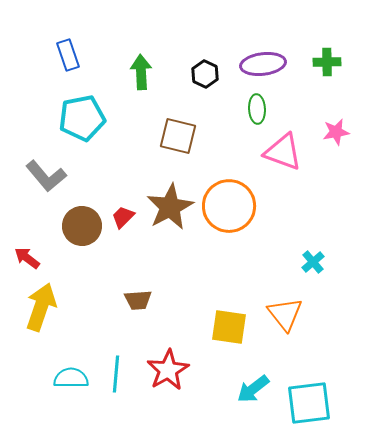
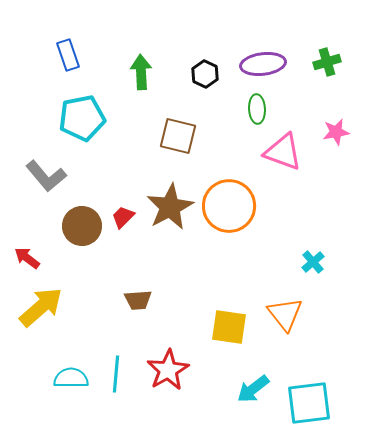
green cross: rotated 16 degrees counterclockwise
yellow arrow: rotated 30 degrees clockwise
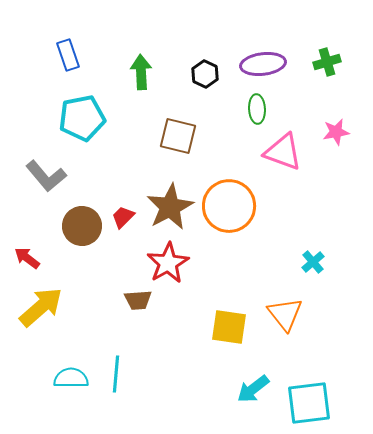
red star: moved 107 px up
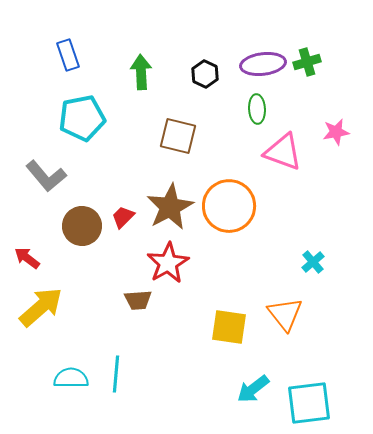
green cross: moved 20 px left
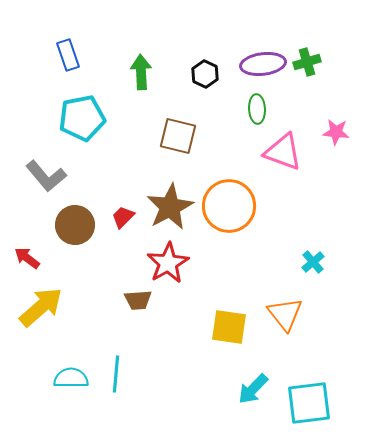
pink star: rotated 16 degrees clockwise
brown circle: moved 7 px left, 1 px up
cyan arrow: rotated 8 degrees counterclockwise
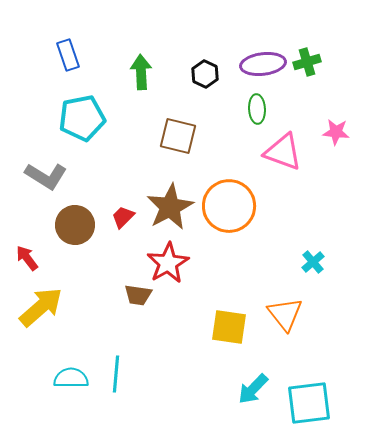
gray L-shape: rotated 18 degrees counterclockwise
red arrow: rotated 16 degrees clockwise
brown trapezoid: moved 5 px up; rotated 12 degrees clockwise
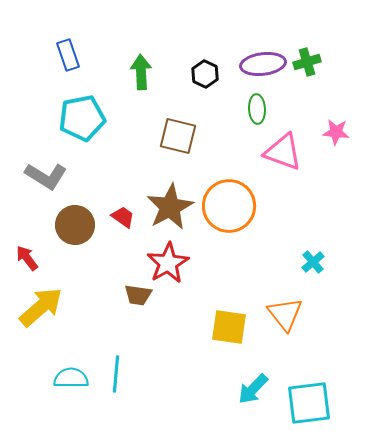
red trapezoid: rotated 80 degrees clockwise
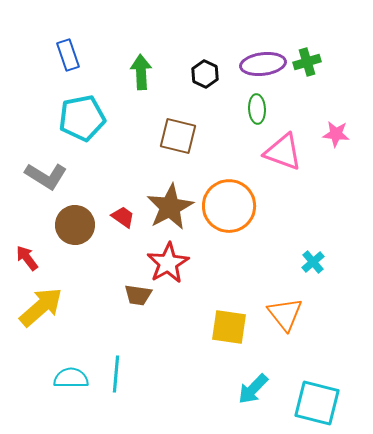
pink star: moved 2 px down
cyan square: moved 8 px right; rotated 21 degrees clockwise
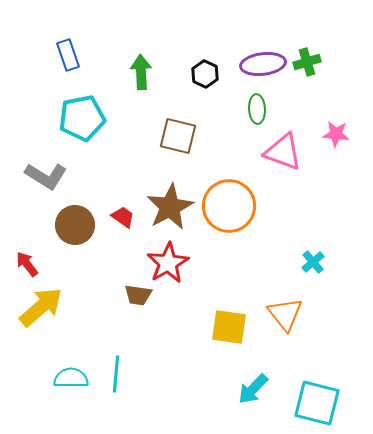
red arrow: moved 6 px down
